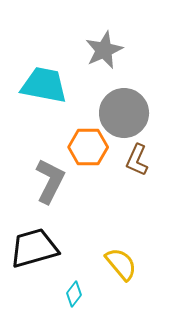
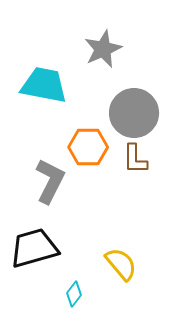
gray star: moved 1 px left, 1 px up
gray circle: moved 10 px right
brown L-shape: moved 2 px left, 1 px up; rotated 24 degrees counterclockwise
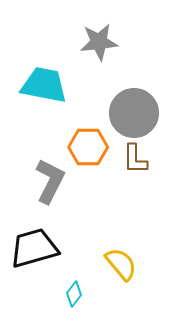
gray star: moved 4 px left, 7 px up; rotated 18 degrees clockwise
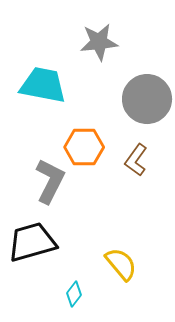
cyan trapezoid: moved 1 px left
gray circle: moved 13 px right, 14 px up
orange hexagon: moved 4 px left
brown L-shape: moved 1 px right, 1 px down; rotated 36 degrees clockwise
black trapezoid: moved 2 px left, 6 px up
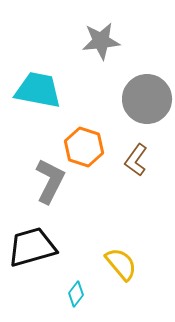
gray star: moved 2 px right, 1 px up
cyan trapezoid: moved 5 px left, 5 px down
orange hexagon: rotated 18 degrees clockwise
black trapezoid: moved 5 px down
cyan diamond: moved 2 px right
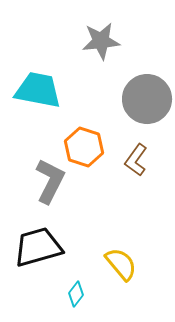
black trapezoid: moved 6 px right
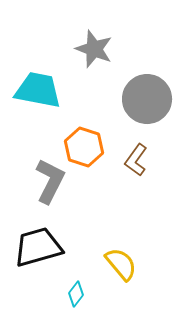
gray star: moved 7 px left, 8 px down; rotated 27 degrees clockwise
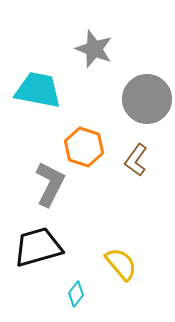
gray L-shape: moved 3 px down
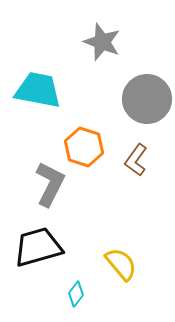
gray star: moved 8 px right, 7 px up
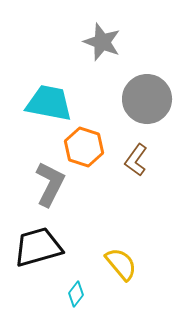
cyan trapezoid: moved 11 px right, 13 px down
